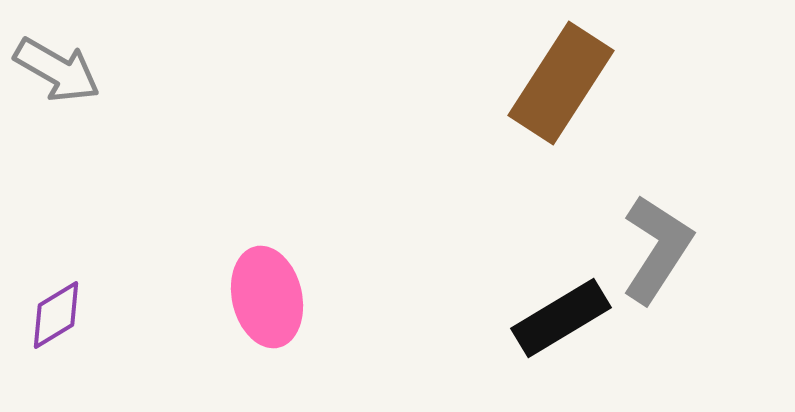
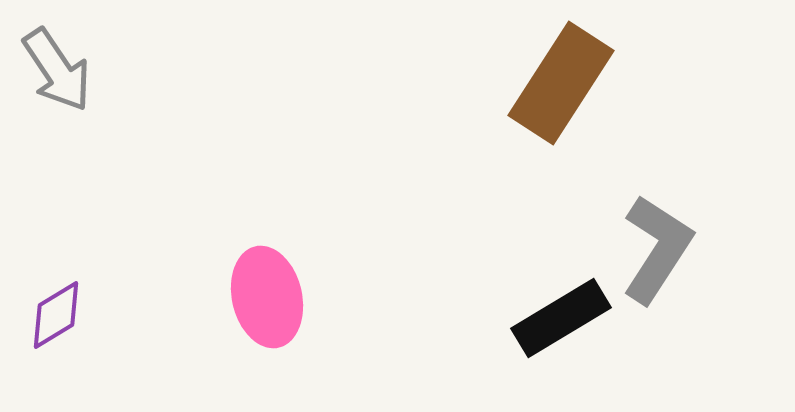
gray arrow: rotated 26 degrees clockwise
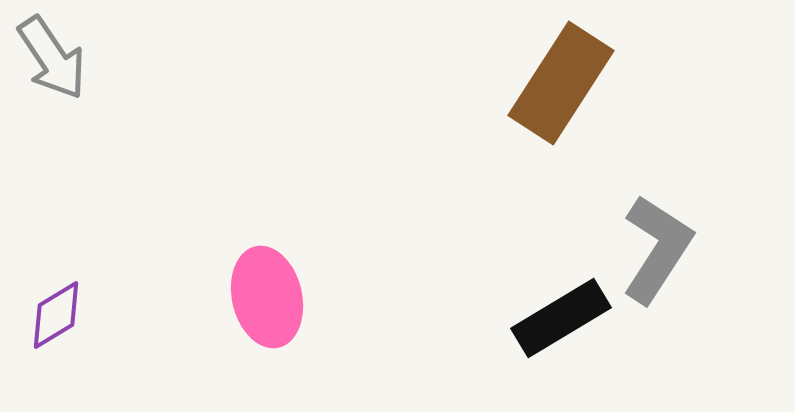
gray arrow: moved 5 px left, 12 px up
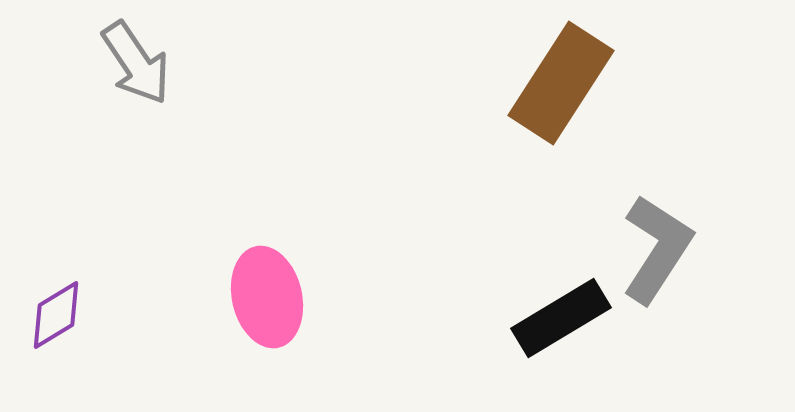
gray arrow: moved 84 px right, 5 px down
